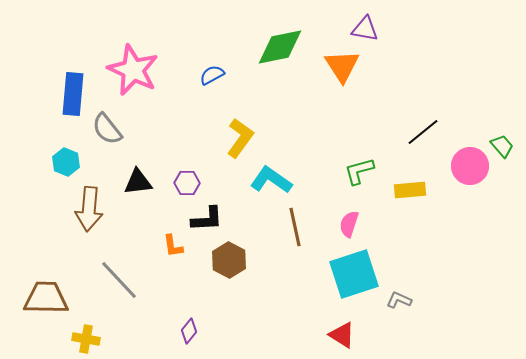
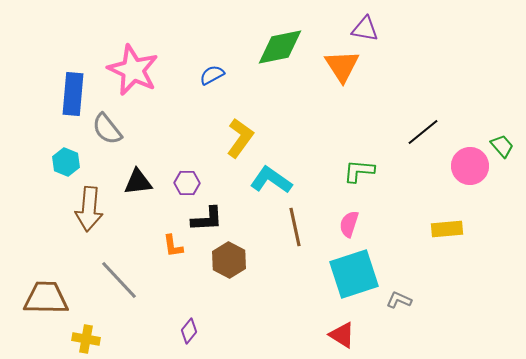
green L-shape: rotated 20 degrees clockwise
yellow rectangle: moved 37 px right, 39 px down
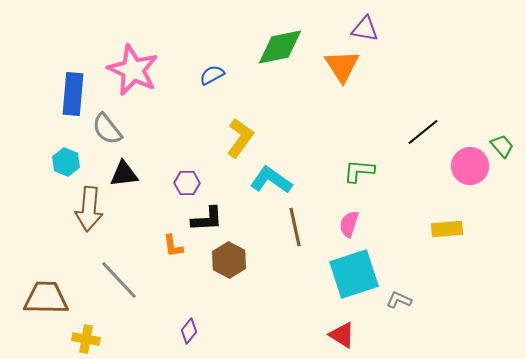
black triangle: moved 14 px left, 8 px up
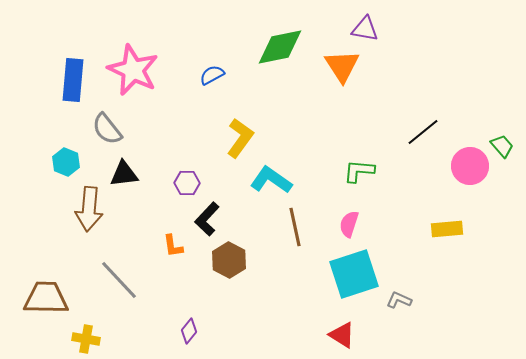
blue rectangle: moved 14 px up
black L-shape: rotated 136 degrees clockwise
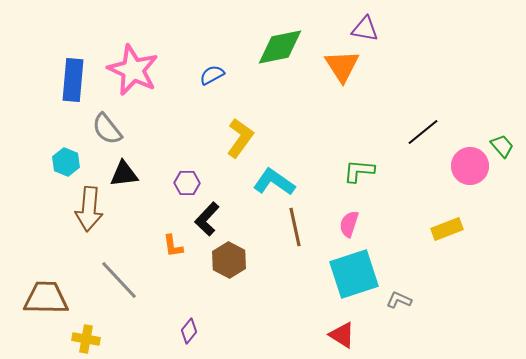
cyan L-shape: moved 3 px right, 2 px down
yellow rectangle: rotated 16 degrees counterclockwise
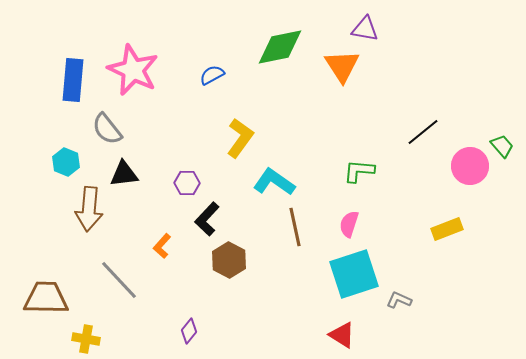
orange L-shape: moved 11 px left; rotated 50 degrees clockwise
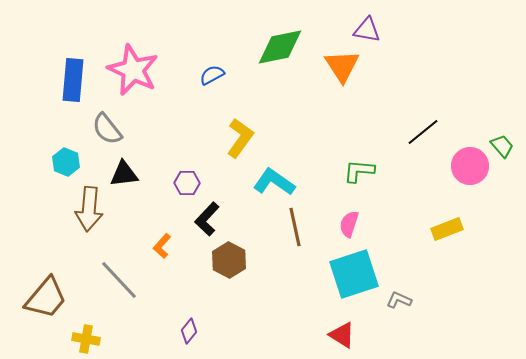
purple triangle: moved 2 px right, 1 px down
brown trapezoid: rotated 129 degrees clockwise
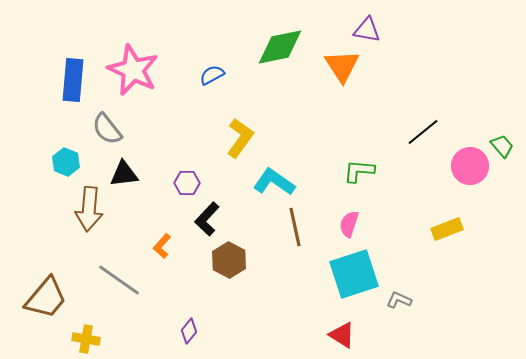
gray line: rotated 12 degrees counterclockwise
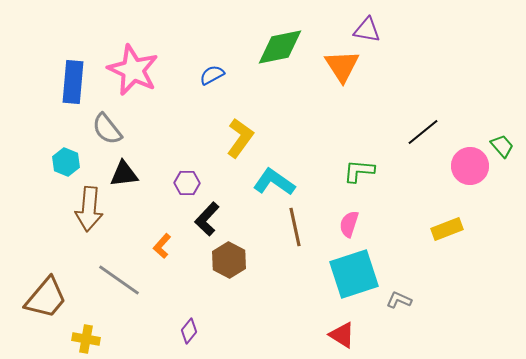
blue rectangle: moved 2 px down
